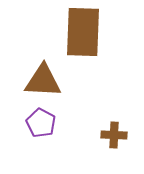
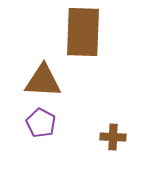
brown cross: moved 1 px left, 2 px down
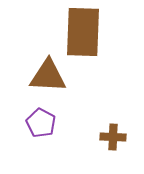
brown triangle: moved 5 px right, 5 px up
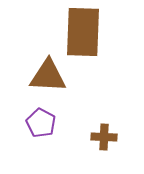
brown cross: moved 9 px left
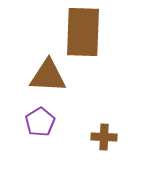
purple pentagon: moved 1 px left, 1 px up; rotated 12 degrees clockwise
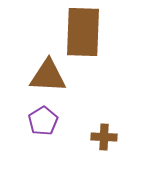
purple pentagon: moved 3 px right, 1 px up
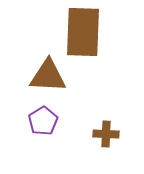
brown cross: moved 2 px right, 3 px up
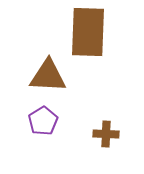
brown rectangle: moved 5 px right
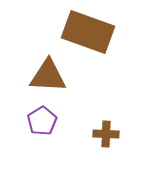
brown rectangle: rotated 72 degrees counterclockwise
purple pentagon: moved 1 px left
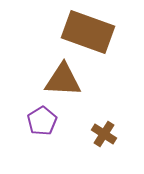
brown triangle: moved 15 px right, 4 px down
brown cross: moved 2 px left; rotated 30 degrees clockwise
